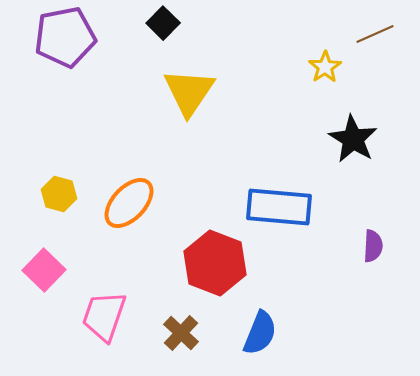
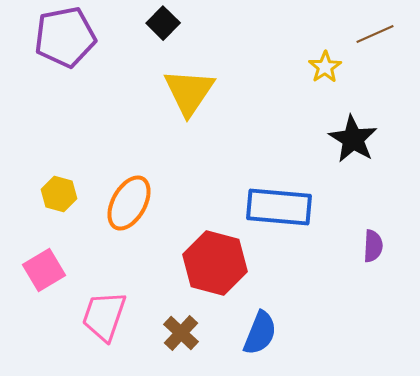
orange ellipse: rotated 14 degrees counterclockwise
red hexagon: rotated 6 degrees counterclockwise
pink square: rotated 15 degrees clockwise
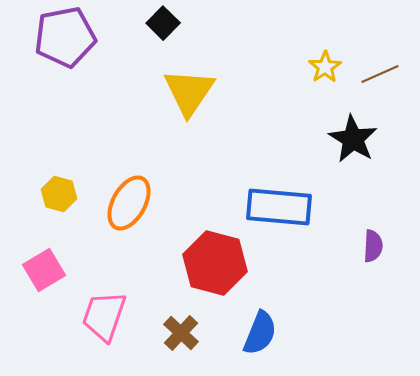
brown line: moved 5 px right, 40 px down
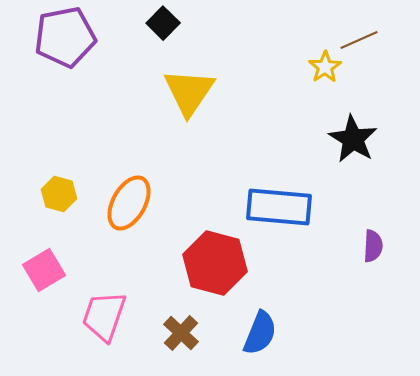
brown line: moved 21 px left, 34 px up
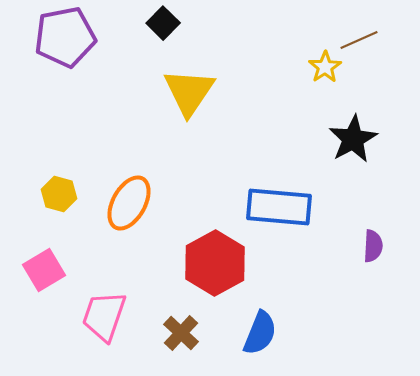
black star: rotated 12 degrees clockwise
red hexagon: rotated 16 degrees clockwise
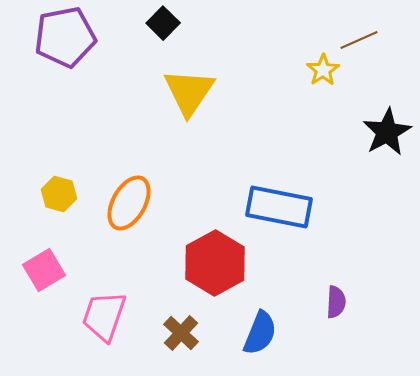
yellow star: moved 2 px left, 3 px down
black star: moved 34 px right, 7 px up
blue rectangle: rotated 6 degrees clockwise
purple semicircle: moved 37 px left, 56 px down
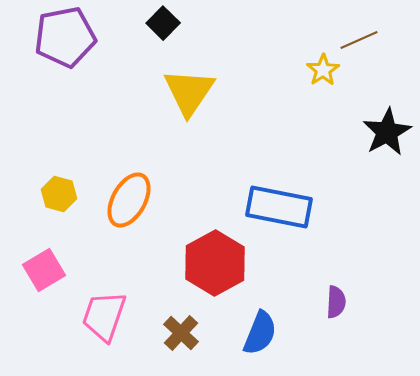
orange ellipse: moved 3 px up
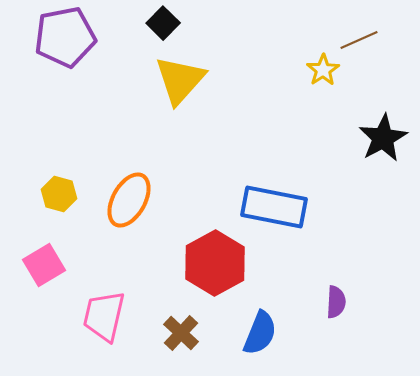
yellow triangle: moved 9 px left, 12 px up; rotated 8 degrees clockwise
black star: moved 4 px left, 6 px down
blue rectangle: moved 5 px left
pink square: moved 5 px up
pink trapezoid: rotated 6 degrees counterclockwise
